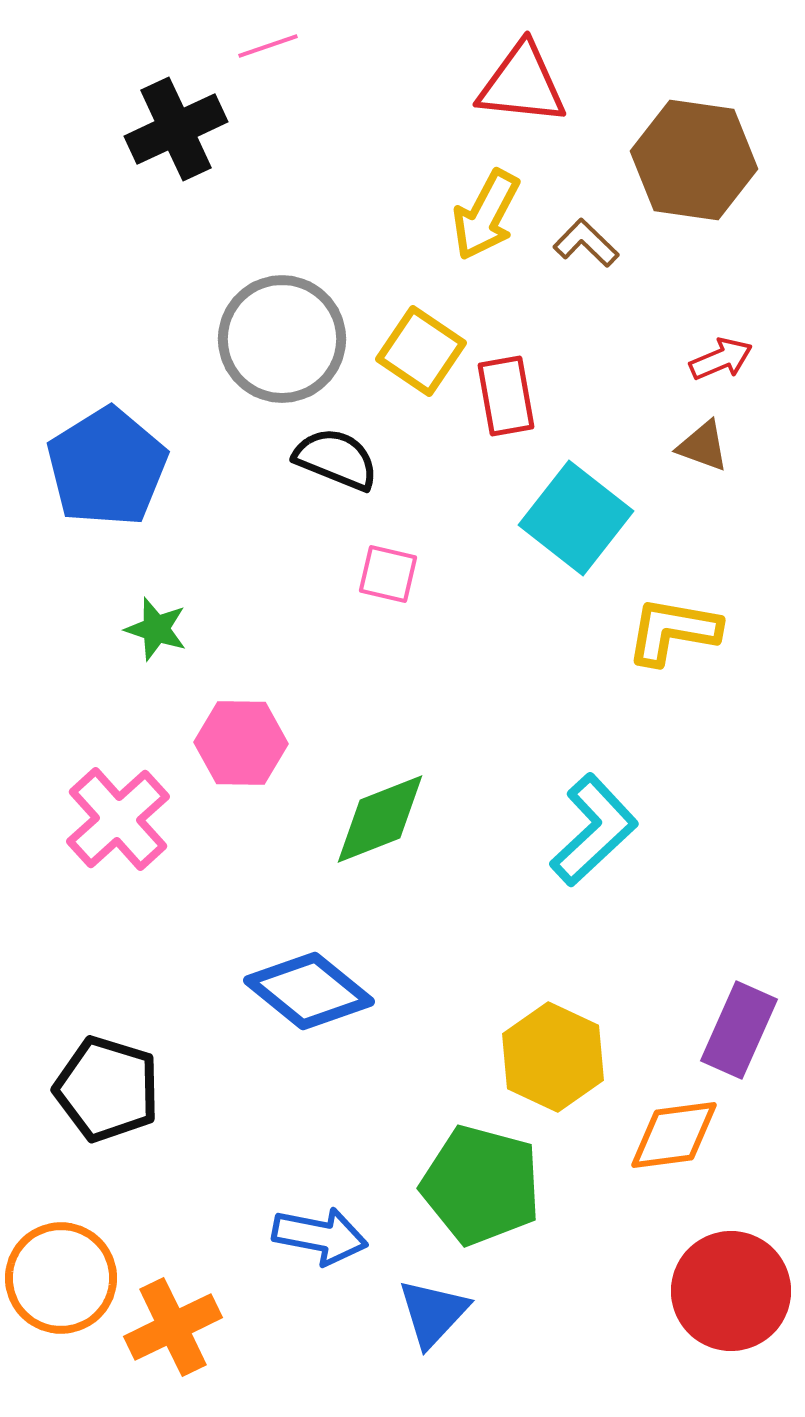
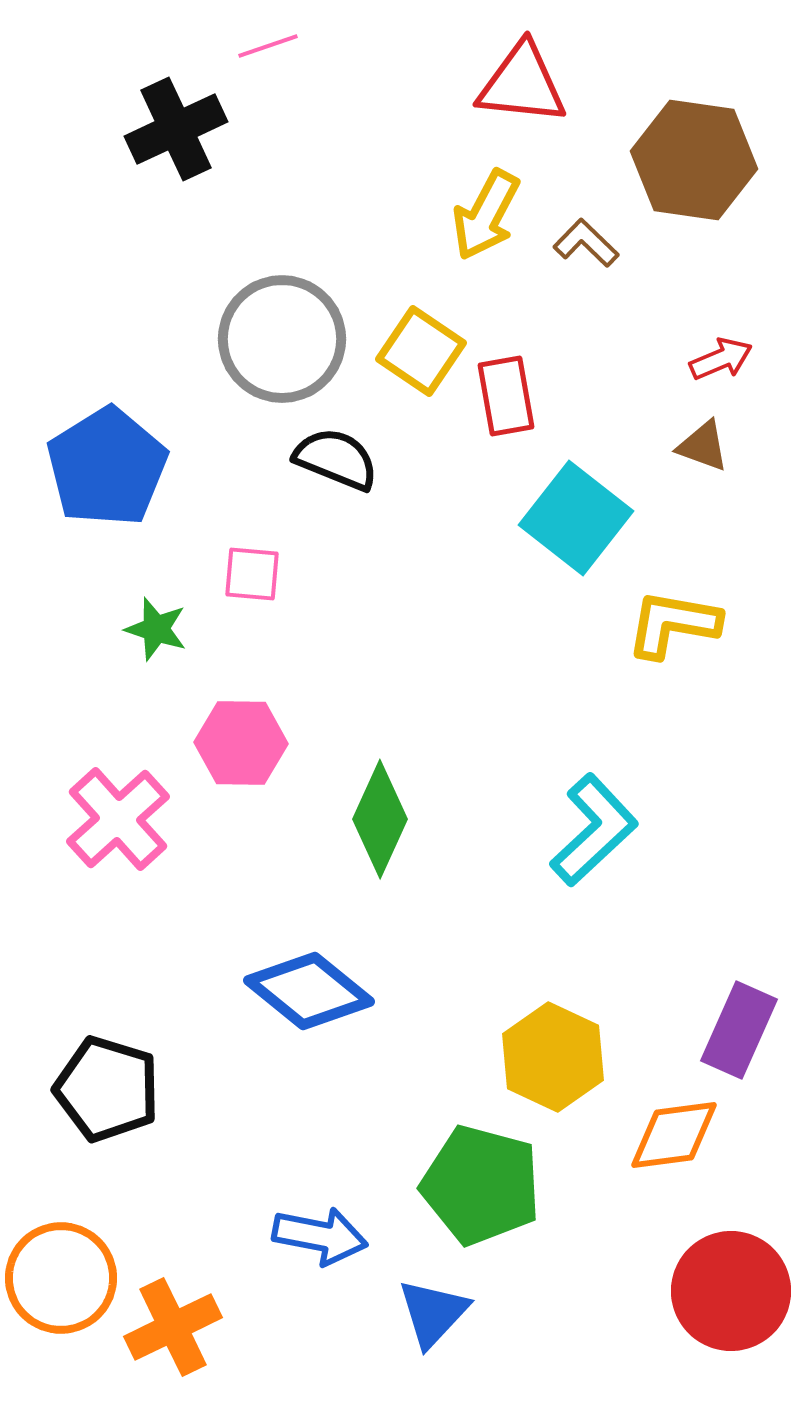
pink square: moved 136 px left; rotated 8 degrees counterclockwise
yellow L-shape: moved 7 px up
green diamond: rotated 44 degrees counterclockwise
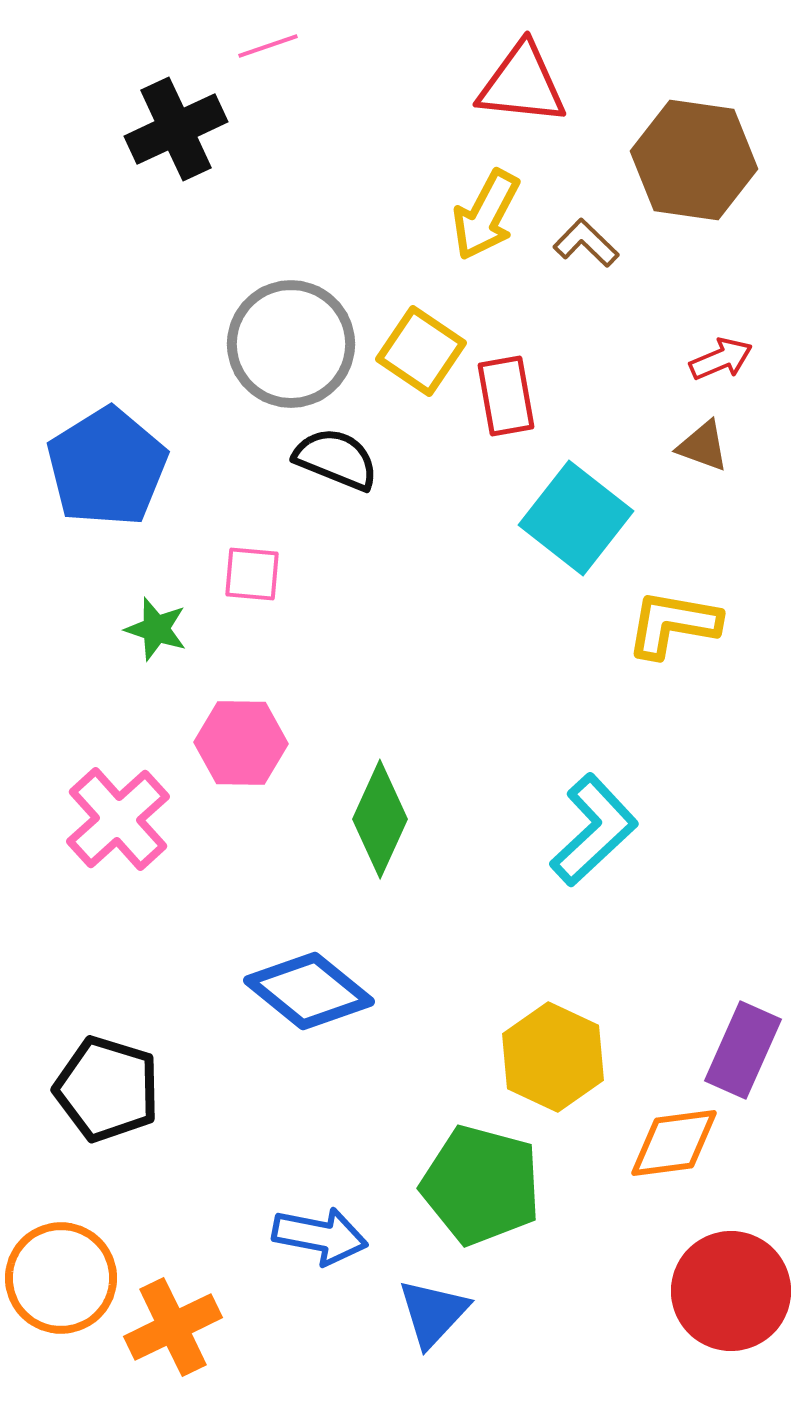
gray circle: moved 9 px right, 5 px down
purple rectangle: moved 4 px right, 20 px down
orange diamond: moved 8 px down
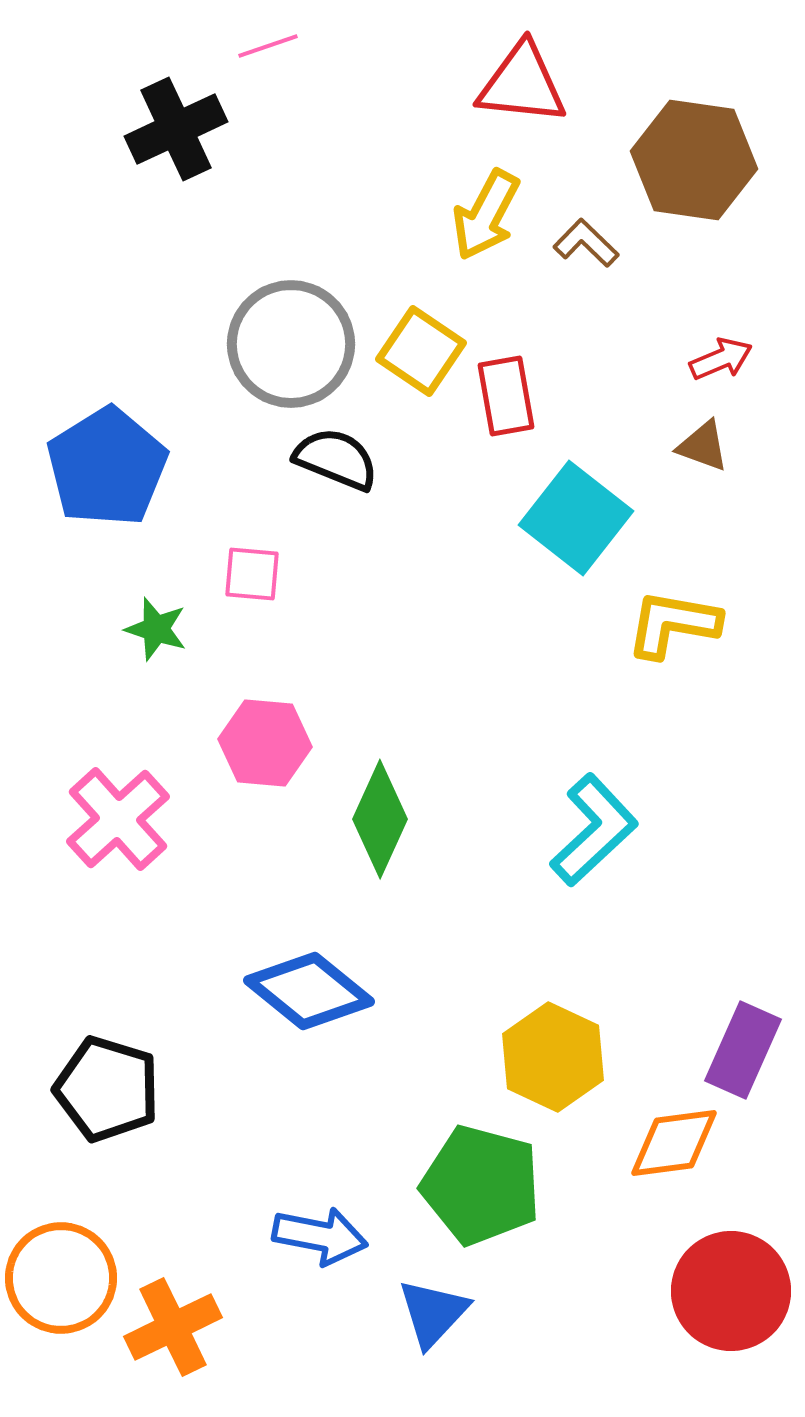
pink hexagon: moved 24 px right; rotated 4 degrees clockwise
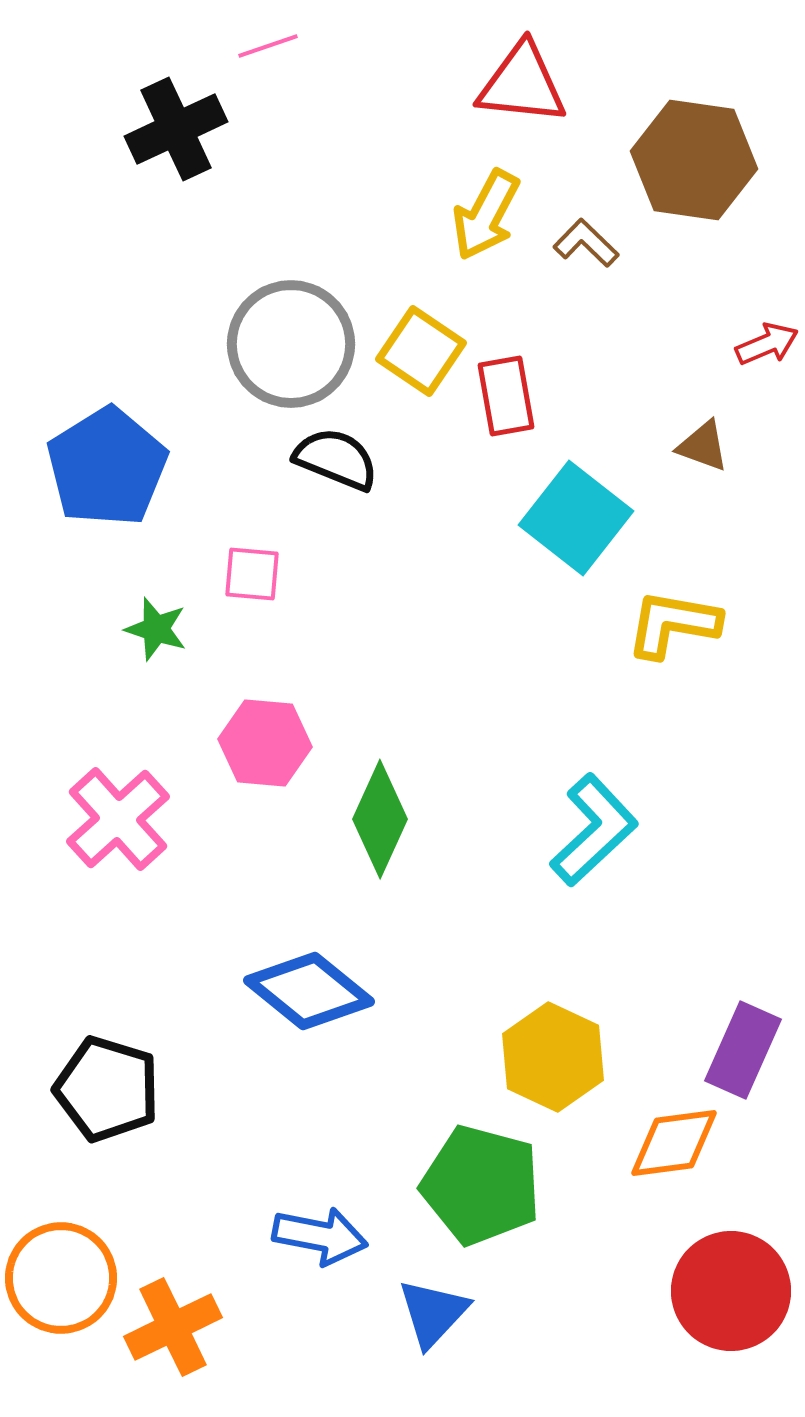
red arrow: moved 46 px right, 15 px up
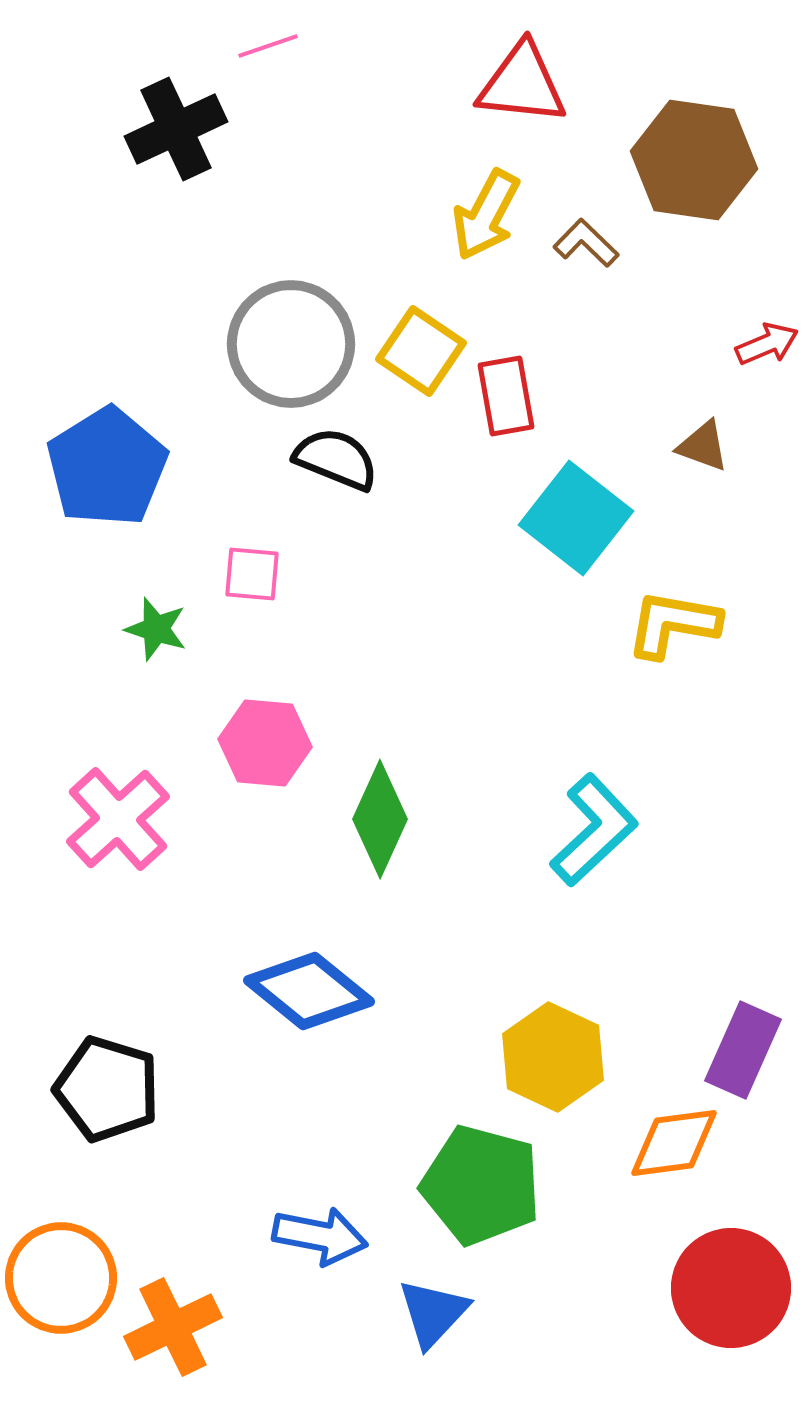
red circle: moved 3 px up
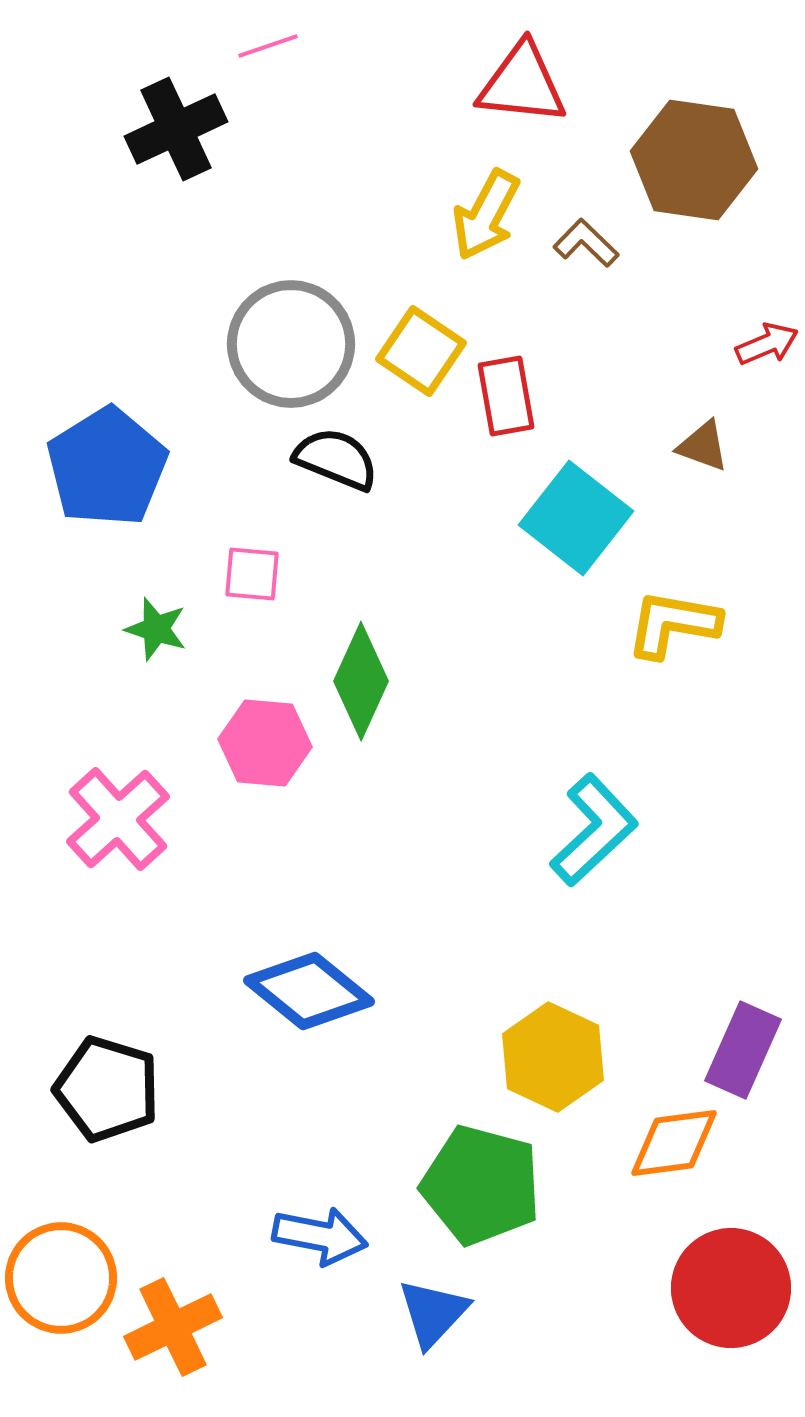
green diamond: moved 19 px left, 138 px up
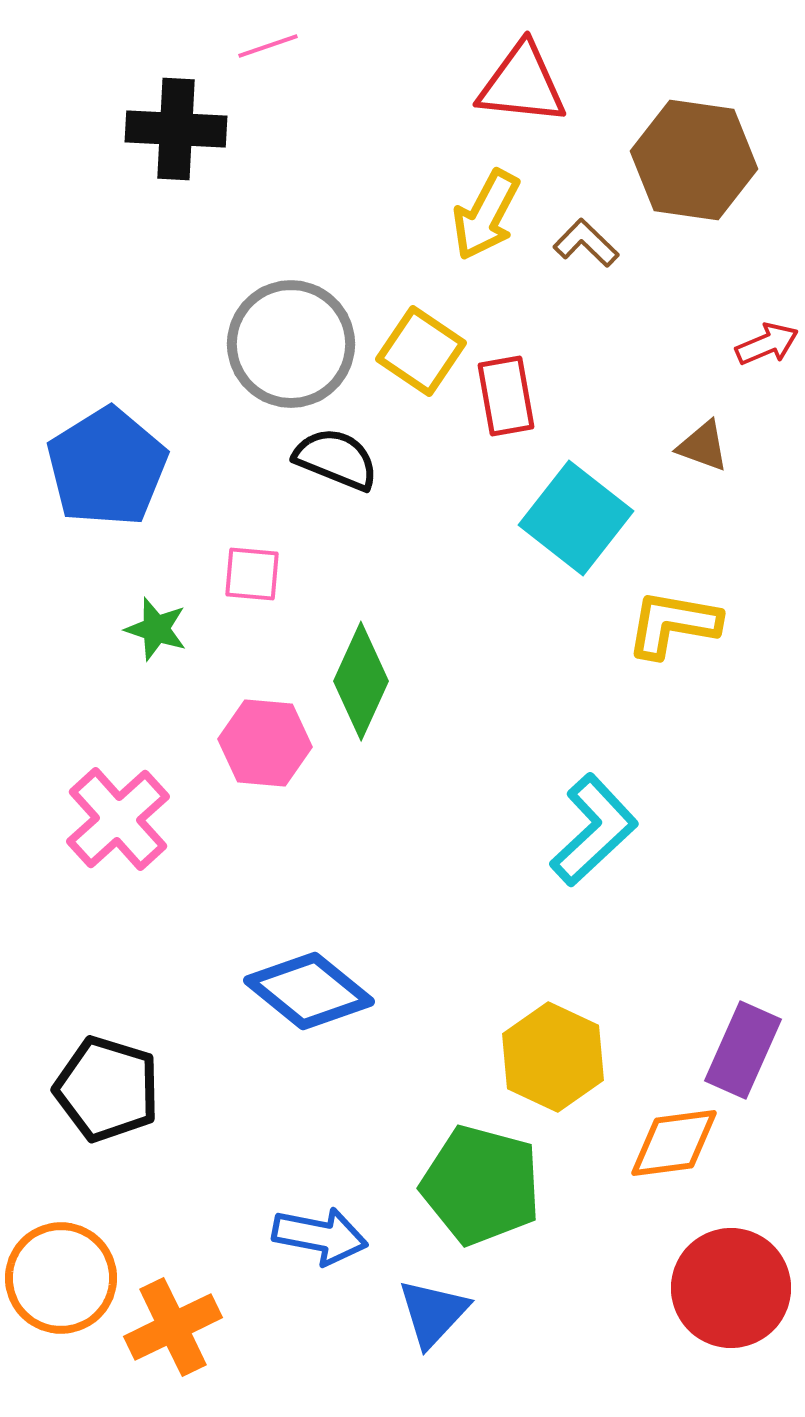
black cross: rotated 28 degrees clockwise
